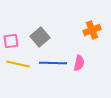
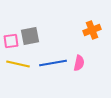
gray square: moved 10 px left, 1 px up; rotated 30 degrees clockwise
blue line: rotated 12 degrees counterclockwise
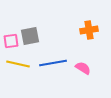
orange cross: moved 3 px left; rotated 12 degrees clockwise
pink semicircle: moved 4 px right, 5 px down; rotated 70 degrees counterclockwise
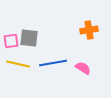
gray square: moved 1 px left, 2 px down; rotated 18 degrees clockwise
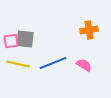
gray square: moved 4 px left, 1 px down
blue line: rotated 12 degrees counterclockwise
pink semicircle: moved 1 px right, 3 px up
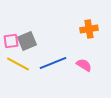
orange cross: moved 1 px up
gray square: moved 2 px right, 2 px down; rotated 30 degrees counterclockwise
yellow line: rotated 15 degrees clockwise
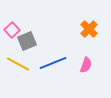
orange cross: rotated 36 degrees counterclockwise
pink square: moved 1 px right, 11 px up; rotated 35 degrees counterclockwise
pink semicircle: moved 2 px right; rotated 77 degrees clockwise
